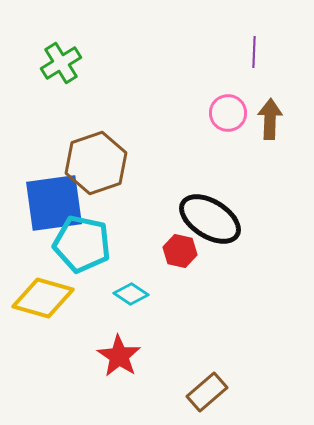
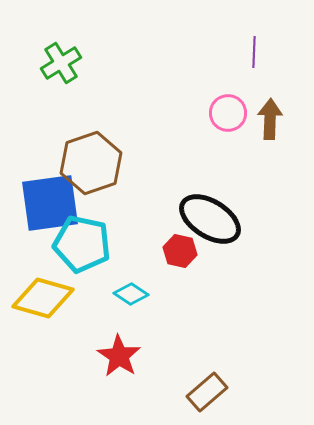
brown hexagon: moved 5 px left
blue square: moved 4 px left
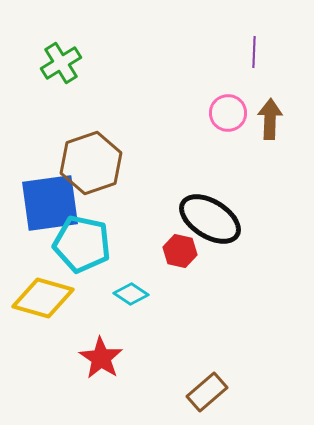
red star: moved 18 px left, 2 px down
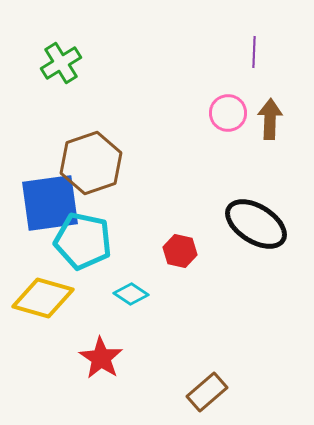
black ellipse: moved 46 px right, 5 px down
cyan pentagon: moved 1 px right, 3 px up
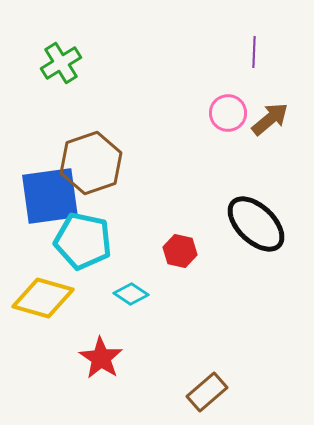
brown arrow: rotated 48 degrees clockwise
blue square: moved 7 px up
black ellipse: rotated 12 degrees clockwise
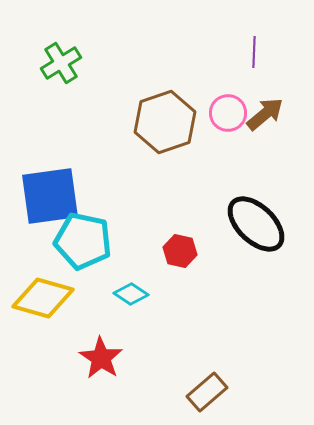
brown arrow: moved 5 px left, 5 px up
brown hexagon: moved 74 px right, 41 px up
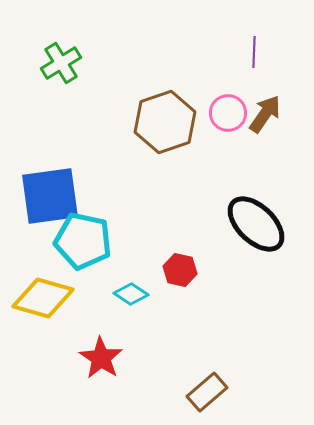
brown arrow: rotated 15 degrees counterclockwise
red hexagon: moved 19 px down
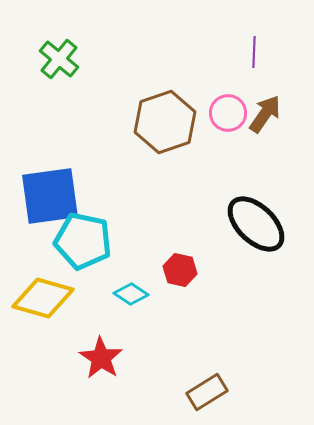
green cross: moved 2 px left, 4 px up; rotated 18 degrees counterclockwise
brown rectangle: rotated 9 degrees clockwise
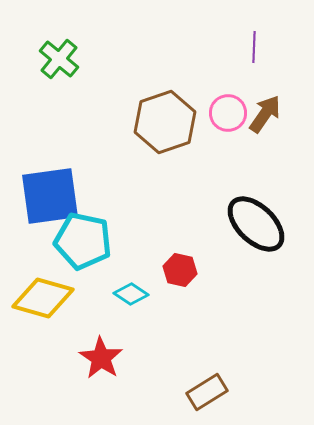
purple line: moved 5 px up
